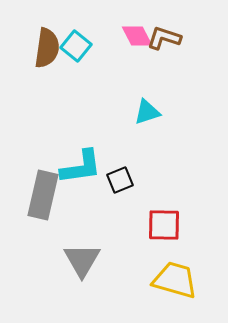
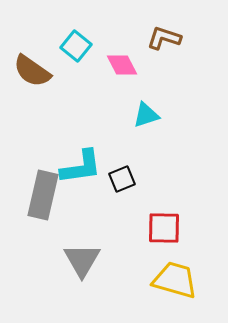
pink diamond: moved 15 px left, 29 px down
brown semicircle: moved 15 px left, 23 px down; rotated 117 degrees clockwise
cyan triangle: moved 1 px left, 3 px down
black square: moved 2 px right, 1 px up
red square: moved 3 px down
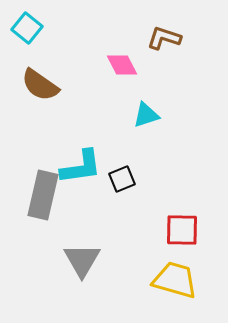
cyan square: moved 49 px left, 18 px up
brown semicircle: moved 8 px right, 14 px down
red square: moved 18 px right, 2 px down
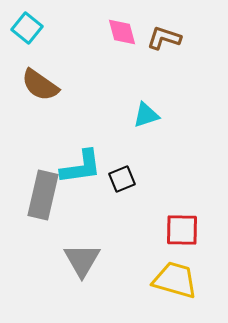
pink diamond: moved 33 px up; rotated 12 degrees clockwise
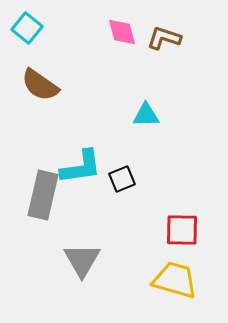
cyan triangle: rotated 16 degrees clockwise
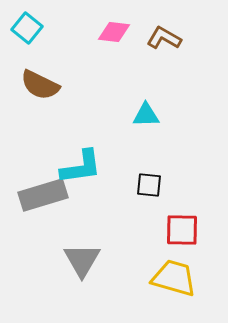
pink diamond: moved 8 px left; rotated 68 degrees counterclockwise
brown L-shape: rotated 12 degrees clockwise
brown semicircle: rotated 9 degrees counterclockwise
black square: moved 27 px right, 6 px down; rotated 28 degrees clockwise
gray rectangle: rotated 60 degrees clockwise
yellow trapezoid: moved 1 px left, 2 px up
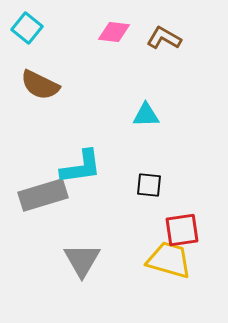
red square: rotated 9 degrees counterclockwise
yellow trapezoid: moved 5 px left, 18 px up
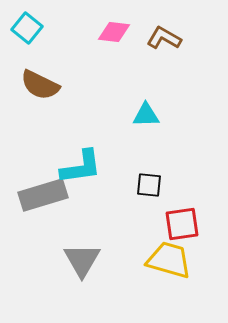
red square: moved 6 px up
